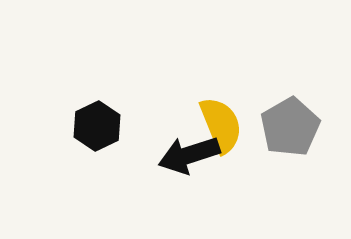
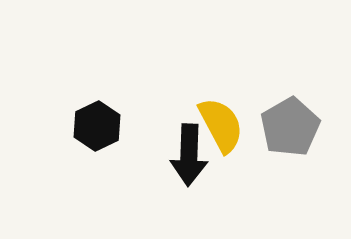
yellow semicircle: rotated 6 degrees counterclockwise
black arrow: rotated 70 degrees counterclockwise
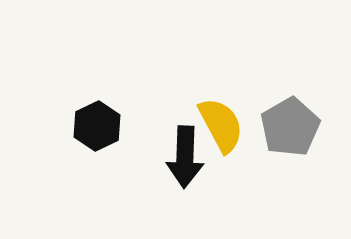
black arrow: moved 4 px left, 2 px down
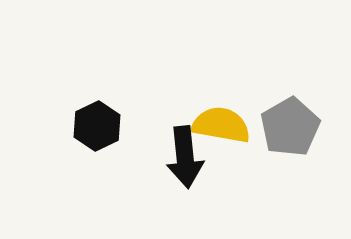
yellow semicircle: rotated 52 degrees counterclockwise
black arrow: rotated 8 degrees counterclockwise
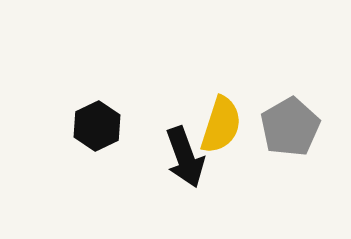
yellow semicircle: rotated 98 degrees clockwise
black arrow: rotated 14 degrees counterclockwise
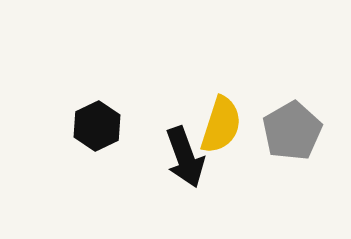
gray pentagon: moved 2 px right, 4 px down
